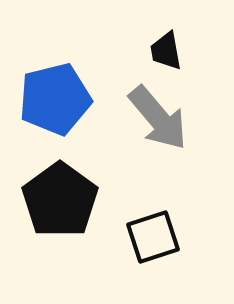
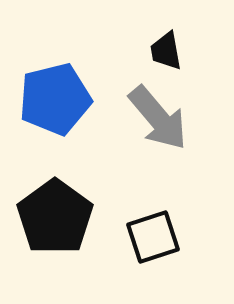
black pentagon: moved 5 px left, 17 px down
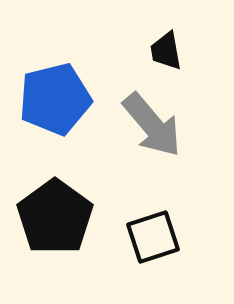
gray arrow: moved 6 px left, 7 px down
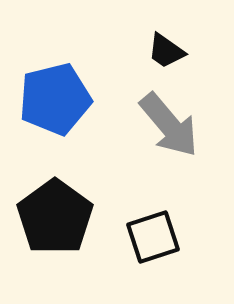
black trapezoid: rotated 45 degrees counterclockwise
gray arrow: moved 17 px right
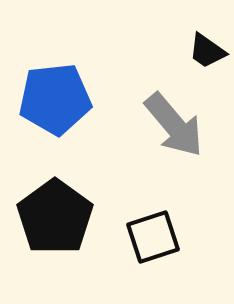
black trapezoid: moved 41 px right
blue pentagon: rotated 8 degrees clockwise
gray arrow: moved 5 px right
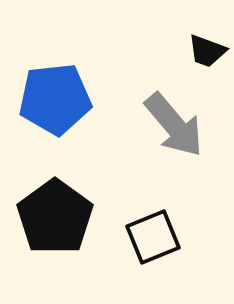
black trapezoid: rotated 15 degrees counterclockwise
black square: rotated 4 degrees counterclockwise
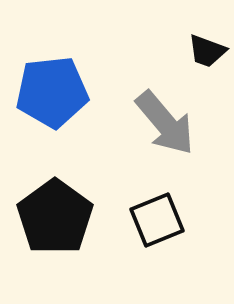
blue pentagon: moved 3 px left, 7 px up
gray arrow: moved 9 px left, 2 px up
black square: moved 4 px right, 17 px up
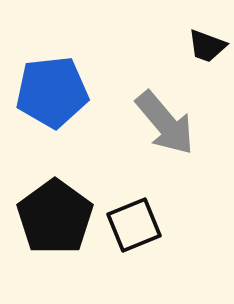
black trapezoid: moved 5 px up
black square: moved 23 px left, 5 px down
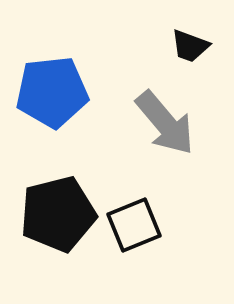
black trapezoid: moved 17 px left
black pentagon: moved 3 px right, 3 px up; rotated 22 degrees clockwise
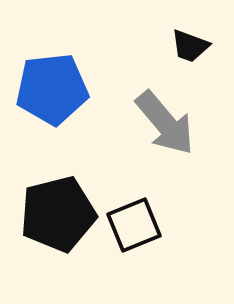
blue pentagon: moved 3 px up
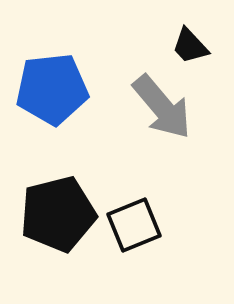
black trapezoid: rotated 27 degrees clockwise
gray arrow: moved 3 px left, 16 px up
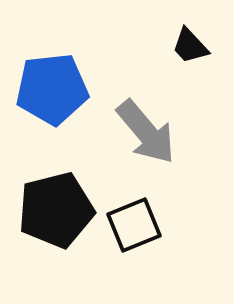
gray arrow: moved 16 px left, 25 px down
black pentagon: moved 2 px left, 4 px up
